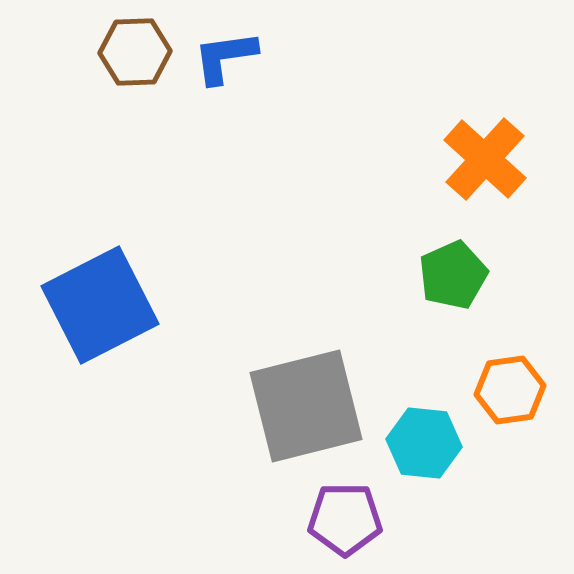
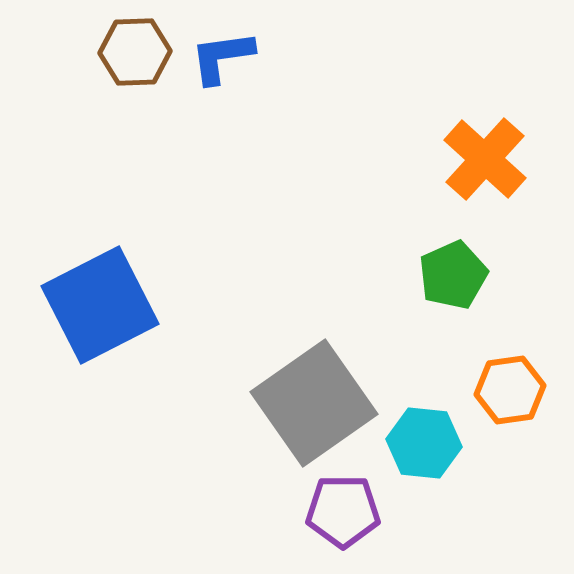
blue L-shape: moved 3 px left
gray square: moved 8 px right, 3 px up; rotated 21 degrees counterclockwise
purple pentagon: moved 2 px left, 8 px up
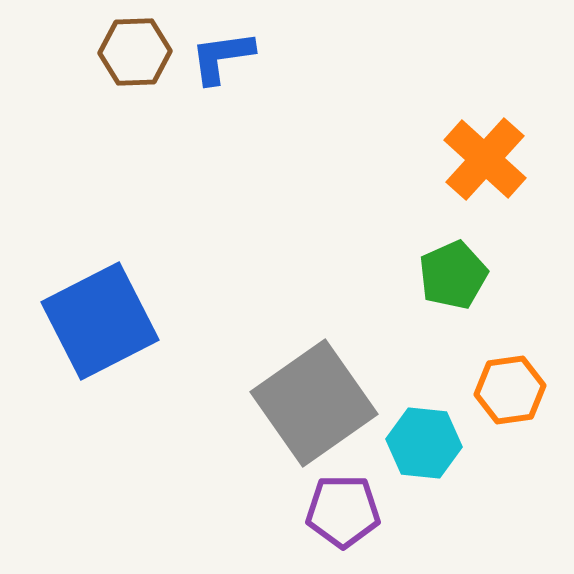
blue square: moved 16 px down
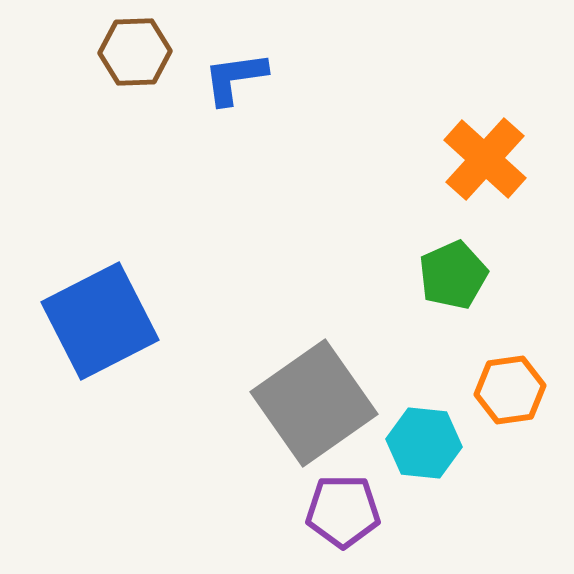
blue L-shape: moved 13 px right, 21 px down
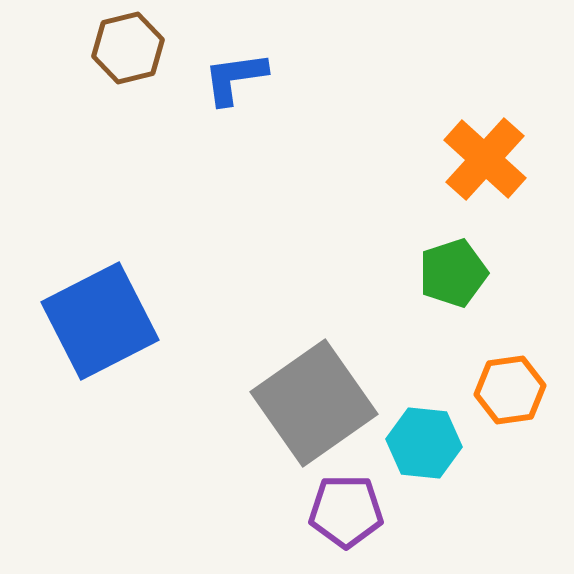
brown hexagon: moved 7 px left, 4 px up; rotated 12 degrees counterclockwise
green pentagon: moved 2 px up; rotated 6 degrees clockwise
purple pentagon: moved 3 px right
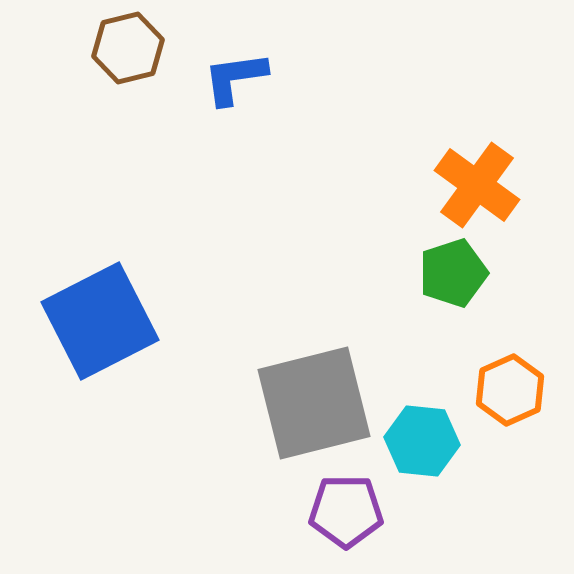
orange cross: moved 8 px left, 26 px down; rotated 6 degrees counterclockwise
orange hexagon: rotated 16 degrees counterclockwise
gray square: rotated 21 degrees clockwise
cyan hexagon: moved 2 px left, 2 px up
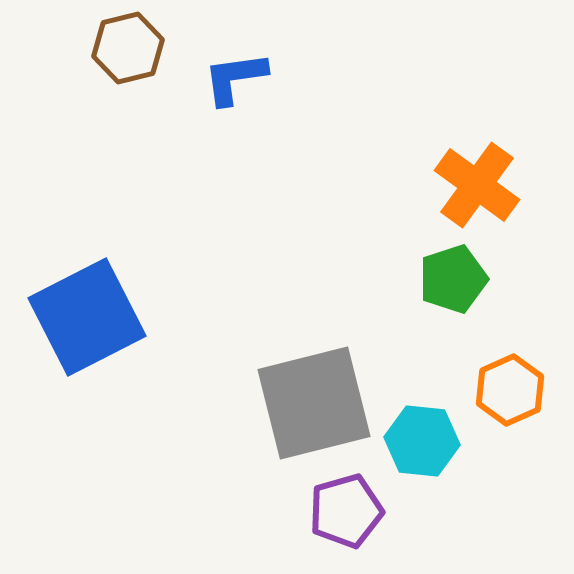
green pentagon: moved 6 px down
blue square: moved 13 px left, 4 px up
purple pentagon: rotated 16 degrees counterclockwise
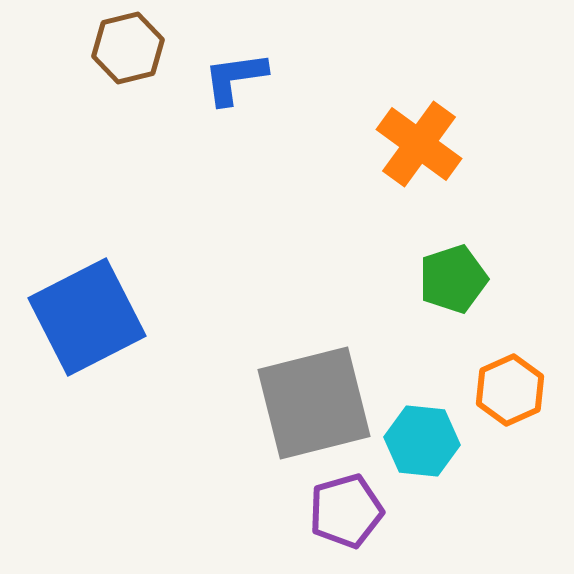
orange cross: moved 58 px left, 41 px up
